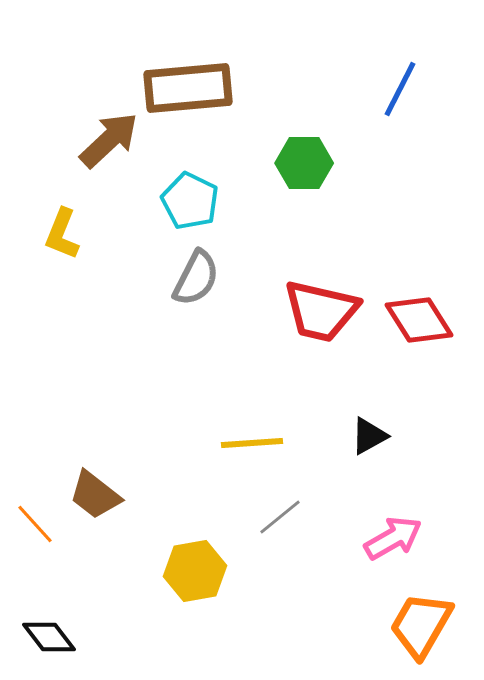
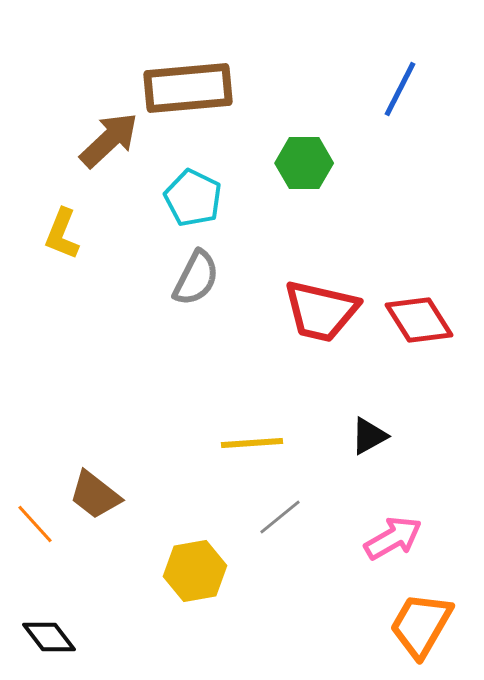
cyan pentagon: moved 3 px right, 3 px up
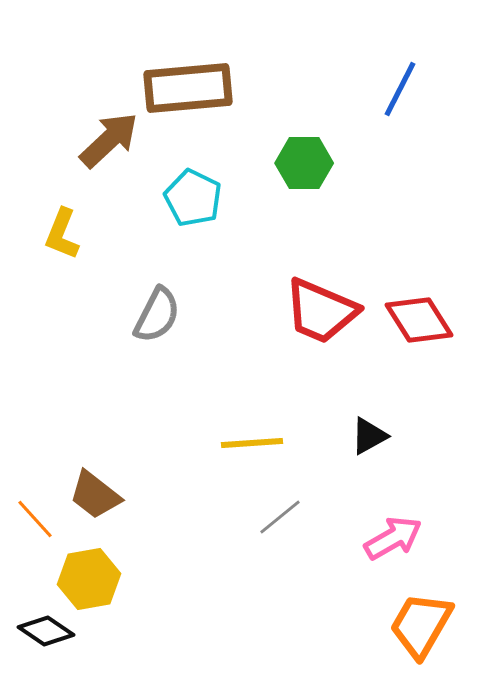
gray semicircle: moved 39 px left, 37 px down
red trapezoid: rotated 10 degrees clockwise
orange line: moved 5 px up
yellow hexagon: moved 106 px left, 8 px down
black diamond: moved 3 px left, 6 px up; rotated 18 degrees counterclockwise
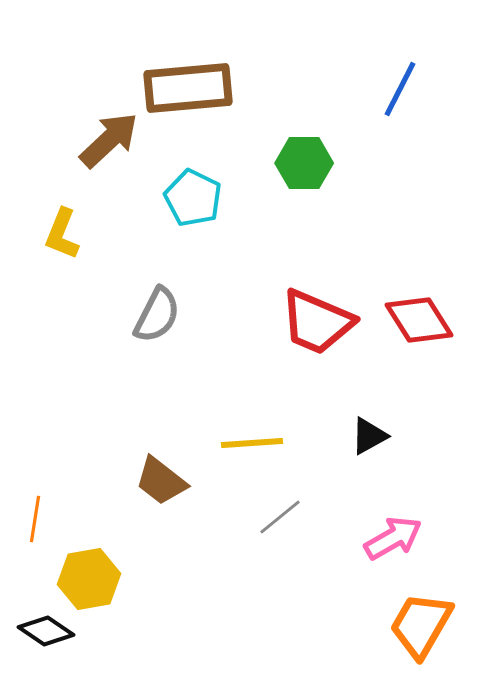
red trapezoid: moved 4 px left, 11 px down
brown trapezoid: moved 66 px right, 14 px up
orange line: rotated 51 degrees clockwise
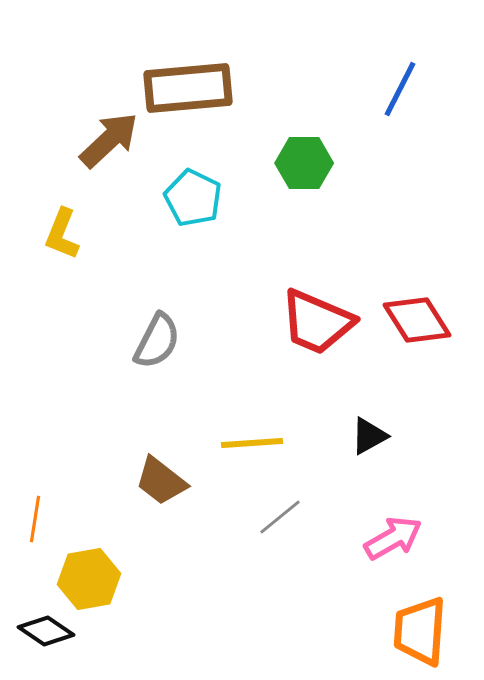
gray semicircle: moved 26 px down
red diamond: moved 2 px left
orange trapezoid: moved 1 px left, 6 px down; rotated 26 degrees counterclockwise
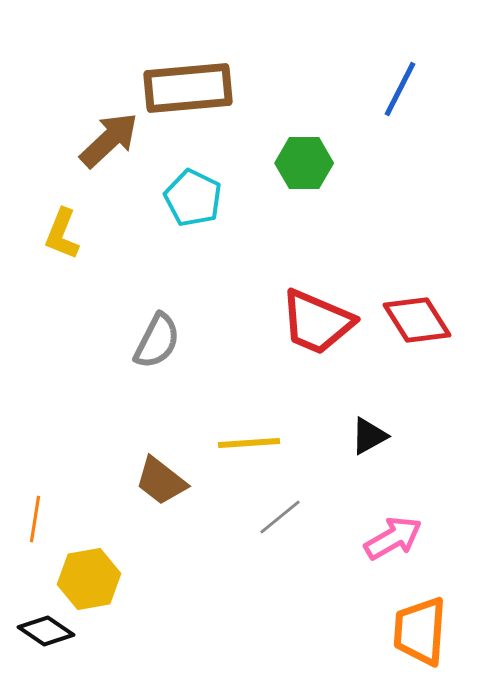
yellow line: moved 3 px left
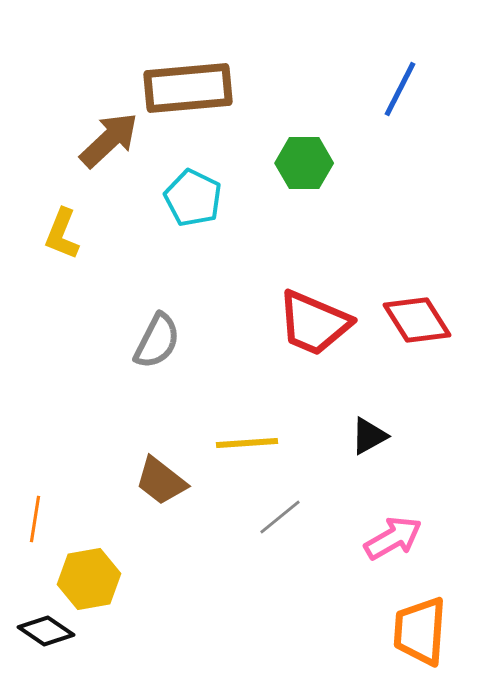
red trapezoid: moved 3 px left, 1 px down
yellow line: moved 2 px left
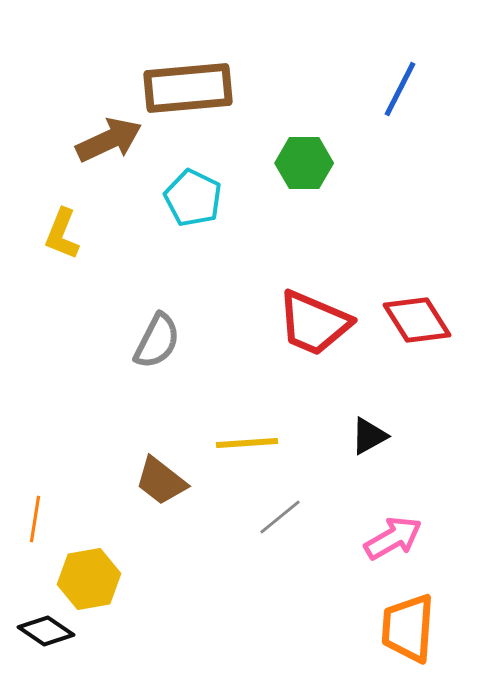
brown arrow: rotated 18 degrees clockwise
orange trapezoid: moved 12 px left, 3 px up
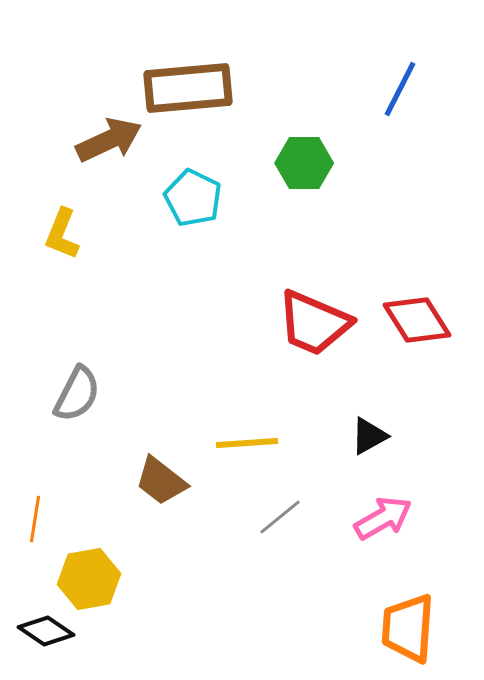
gray semicircle: moved 80 px left, 53 px down
pink arrow: moved 10 px left, 20 px up
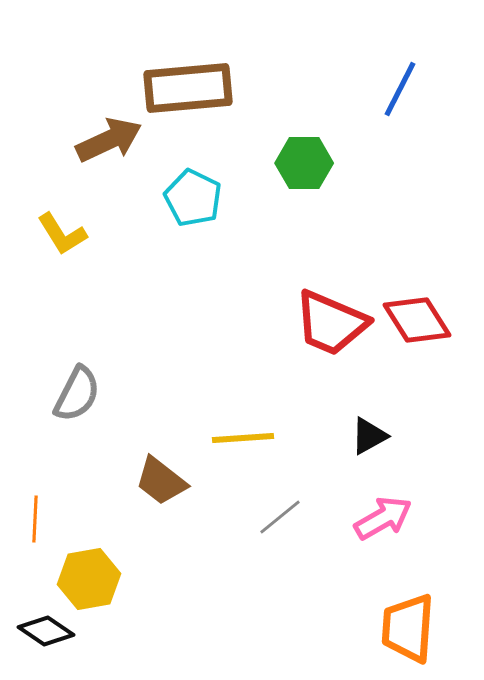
yellow L-shape: rotated 54 degrees counterclockwise
red trapezoid: moved 17 px right
yellow line: moved 4 px left, 5 px up
orange line: rotated 6 degrees counterclockwise
